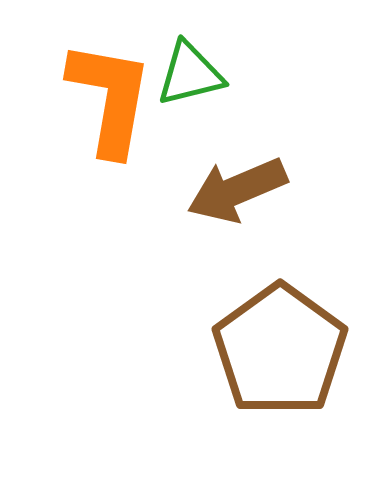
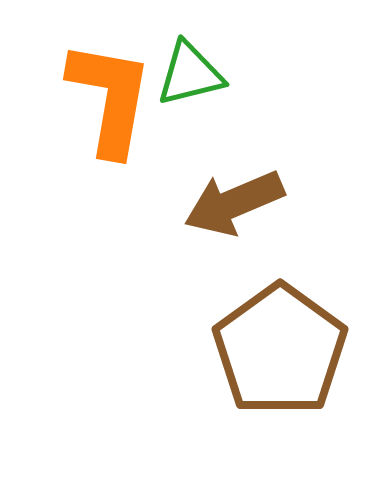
brown arrow: moved 3 px left, 13 px down
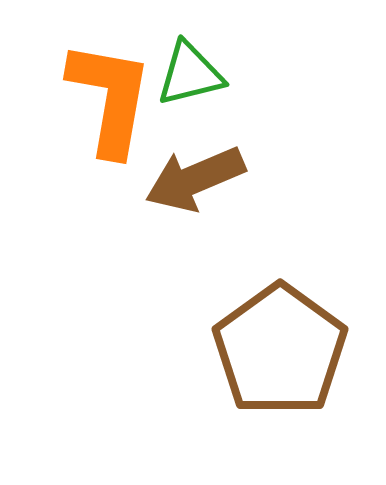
brown arrow: moved 39 px left, 24 px up
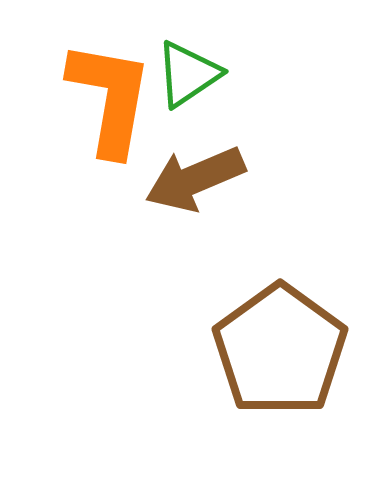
green triangle: moved 2 px left; rotated 20 degrees counterclockwise
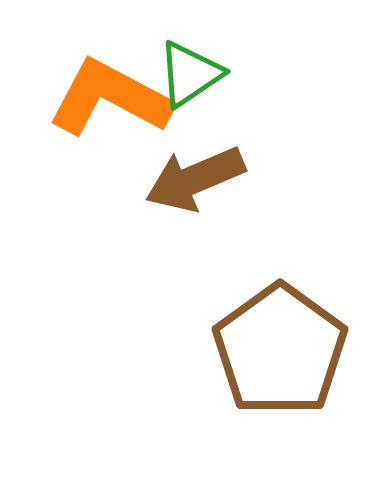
green triangle: moved 2 px right
orange L-shape: rotated 72 degrees counterclockwise
